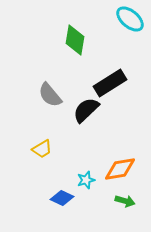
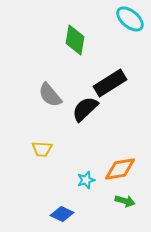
black semicircle: moved 1 px left, 1 px up
yellow trapezoid: rotated 35 degrees clockwise
blue diamond: moved 16 px down
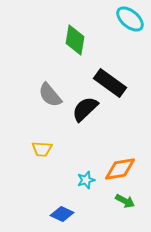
black rectangle: rotated 68 degrees clockwise
green arrow: rotated 12 degrees clockwise
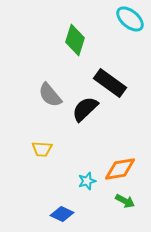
green diamond: rotated 8 degrees clockwise
cyan star: moved 1 px right, 1 px down
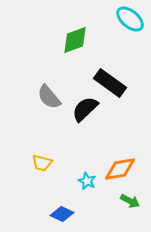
green diamond: rotated 52 degrees clockwise
gray semicircle: moved 1 px left, 2 px down
yellow trapezoid: moved 14 px down; rotated 10 degrees clockwise
cyan star: rotated 30 degrees counterclockwise
green arrow: moved 5 px right
